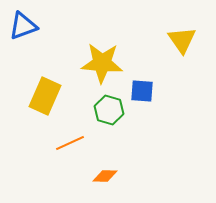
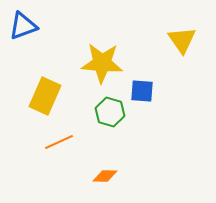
green hexagon: moved 1 px right, 2 px down
orange line: moved 11 px left, 1 px up
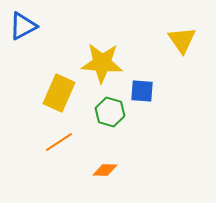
blue triangle: rotated 8 degrees counterclockwise
yellow rectangle: moved 14 px right, 3 px up
orange line: rotated 8 degrees counterclockwise
orange diamond: moved 6 px up
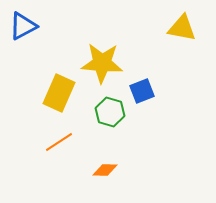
yellow triangle: moved 12 px up; rotated 44 degrees counterclockwise
blue square: rotated 25 degrees counterclockwise
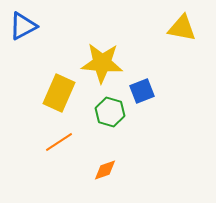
orange diamond: rotated 20 degrees counterclockwise
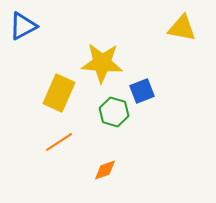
green hexagon: moved 4 px right
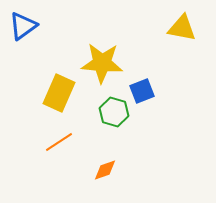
blue triangle: rotated 8 degrees counterclockwise
